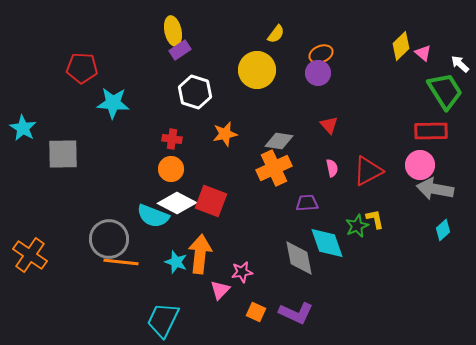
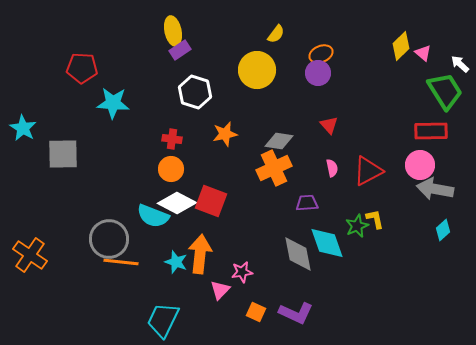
gray diamond at (299, 258): moved 1 px left, 4 px up
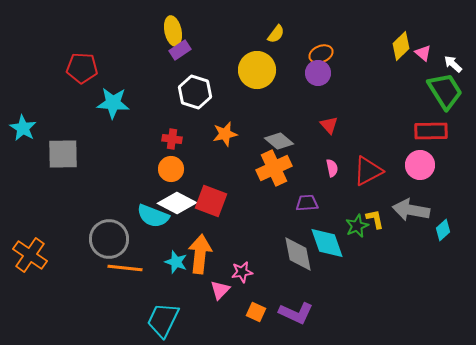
white arrow at (460, 64): moved 7 px left
gray diamond at (279, 141): rotated 32 degrees clockwise
gray arrow at (435, 189): moved 24 px left, 21 px down
orange line at (121, 262): moved 4 px right, 6 px down
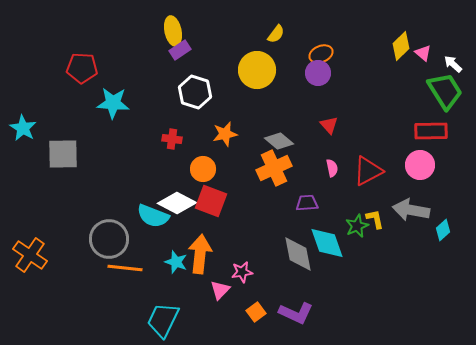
orange circle at (171, 169): moved 32 px right
orange square at (256, 312): rotated 30 degrees clockwise
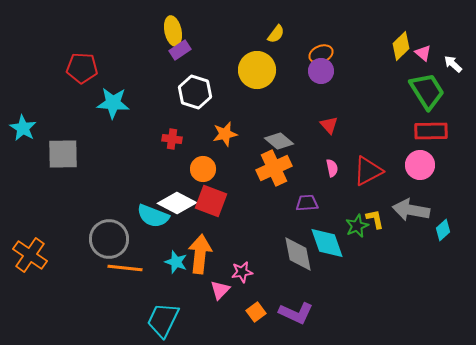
purple circle at (318, 73): moved 3 px right, 2 px up
green trapezoid at (445, 91): moved 18 px left
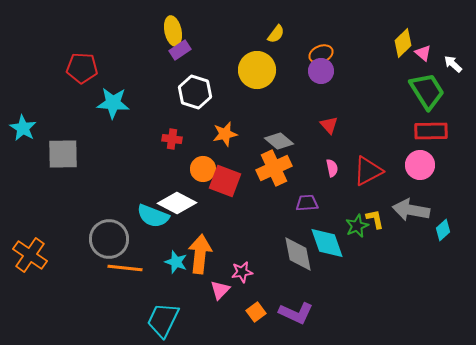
yellow diamond at (401, 46): moved 2 px right, 3 px up
red square at (211, 201): moved 14 px right, 20 px up
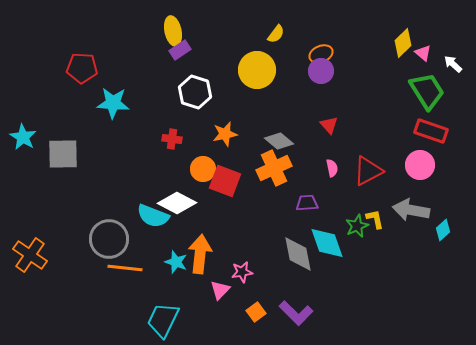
cyan star at (23, 128): moved 9 px down
red rectangle at (431, 131): rotated 20 degrees clockwise
purple L-shape at (296, 313): rotated 20 degrees clockwise
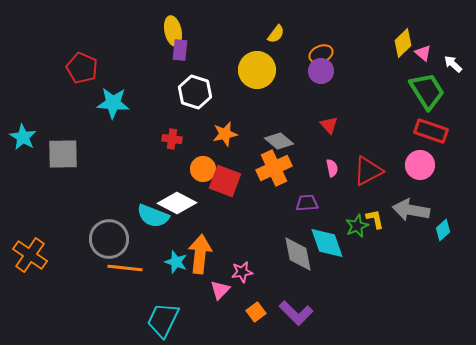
purple rectangle at (180, 50): rotated 50 degrees counterclockwise
red pentagon at (82, 68): rotated 20 degrees clockwise
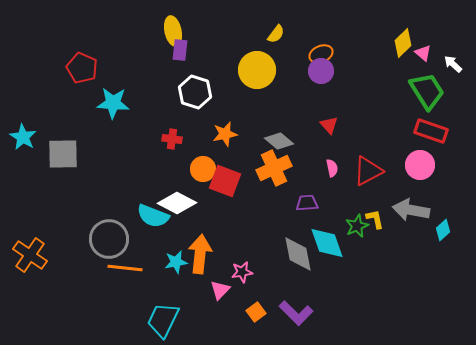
cyan star at (176, 262): rotated 30 degrees counterclockwise
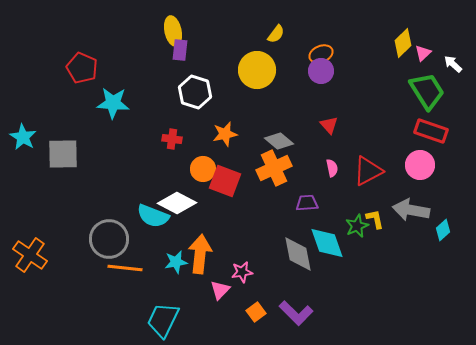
pink triangle at (423, 53): rotated 36 degrees clockwise
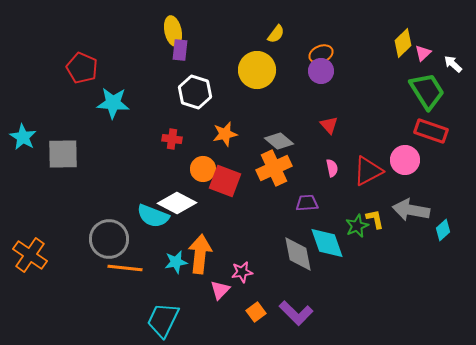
pink circle at (420, 165): moved 15 px left, 5 px up
